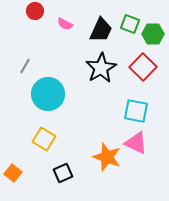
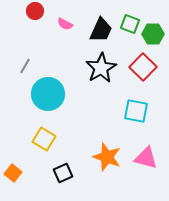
pink triangle: moved 10 px right, 15 px down; rotated 10 degrees counterclockwise
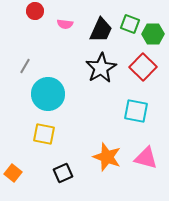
pink semicircle: rotated 21 degrees counterclockwise
yellow square: moved 5 px up; rotated 20 degrees counterclockwise
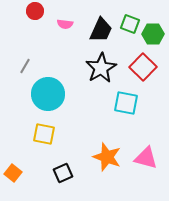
cyan square: moved 10 px left, 8 px up
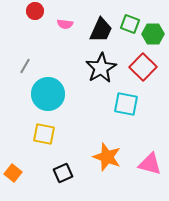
cyan square: moved 1 px down
pink triangle: moved 4 px right, 6 px down
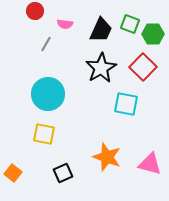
gray line: moved 21 px right, 22 px up
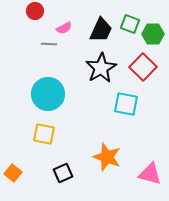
pink semicircle: moved 1 px left, 4 px down; rotated 35 degrees counterclockwise
gray line: moved 3 px right; rotated 63 degrees clockwise
pink triangle: moved 10 px down
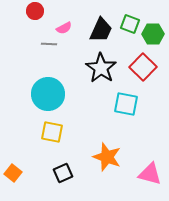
black star: rotated 8 degrees counterclockwise
yellow square: moved 8 px right, 2 px up
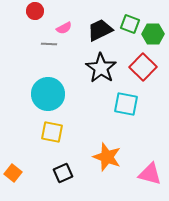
black trapezoid: moved 1 px left; rotated 140 degrees counterclockwise
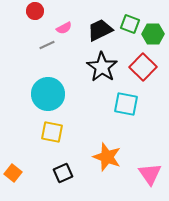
gray line: moved 2 px left, 1 px down; rotated 28 degrees counterclockwise
black star: moved 1 px right, 1 px up
pink triangle: rotated 40 degrees clockwise
